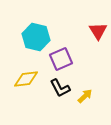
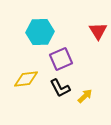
cyan hexagon: moved 4 px right, 5 px up; rotated 16 degrees counterclockwise
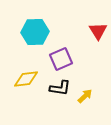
cyan hexagon: moved 5 px left
black L-shape: rotated 55 degrees counterclockwise
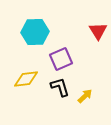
black L-shape: moved 1 px up; rotated 115 degrees counterclockwise
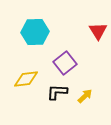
purple square: moved 4 px right, 4 px down; rotated 15 degrees counterclockwise
black L-shape: moved 3 px left, 5 px down; rotated 70 degrees counterclockwise
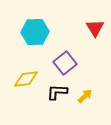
red triangle: moved 3 px left, 3 px up
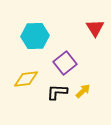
cyan hexagon: moved 4 px down
yellow arrow: moved 2 px left, 5 px up
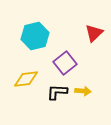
red triangle: moved 1 px left, 5 px down; rotated 18 degrees clockwise
cyan hexagon: rotated 12 degrees counterclockwise
yellow arrow: rotated 49 degrees clockwise
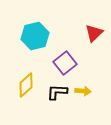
yellow diamond: moved 6 px down; rotated 35 degrees counterclockwise
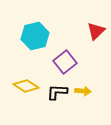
red triangle: moved 2 px right, 2 px up
purple square: moved 1 px up
yellow diamond: moved 1 px down; rotated 75 degrees clockwise
